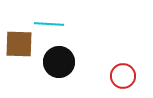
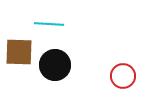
brown square: moved 8 px down
black circle: moved 4 px left, 3 px down
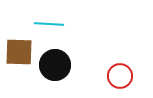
red circle: moved 3 px left
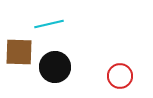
cyan line: rotated 16 degrees counterclockwise
black circle: moved 2 px down
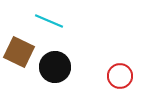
cyan line: moved 3 px up; rotated 36 degrees clockwise
brown square: rotated 24 degrees clockwise
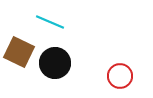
cyan line: moved 1 px right, 1 px down
black circle: moved 4 px up
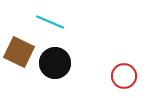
red circle: moved 4 px right
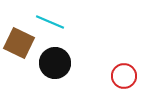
brown square: moved 9 px up
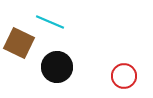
black circle: moved 2 px right, 4 px down
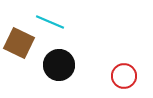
black circle: moved 2 px right, 2 px up
